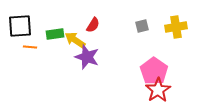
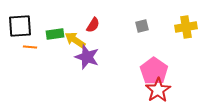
yellow cross: moved 10 px right
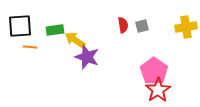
red semicircle: moved 30 px right; rotated 42 degrees counterclockwise
green rectangle: moved 4 px up
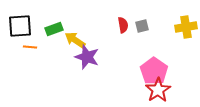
green rectangle: moved 1 px left, 1 px up; rotated 12 degrees counterclockwise
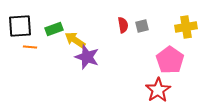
pink pentagon: moved 16 px right, 11 px up
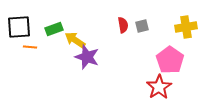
black square: moved 1 px left, 1 px down
red star: moved 1 px right, 3 px up
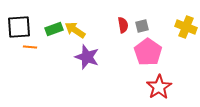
yellow cross: rotated 30 degrees clockwise
yellow arrow: moved 10 px up
pink pentagon: moved 22 px left, 8 px up
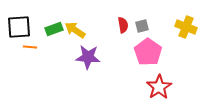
purple star: moved 1 px right; rotated 15 degrees counterclockwise
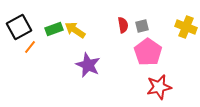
black square: rotated 25 degrees counterclockwise
orange line: rotated 56 degrees counterclockwise
purple star: moved 8 px down; rotated 20 degrees clockwise
red star: rotated 20 degrees clockwise
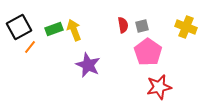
yellow arrow: moved 1 px left; rotated 35 degrees clockwise
